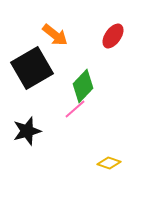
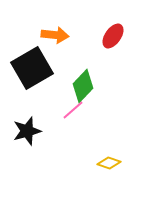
orange arrow: rotated 32 degrees counterclockwise
pink line: moved 2 px left, 1 px down
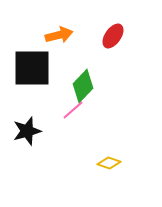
orange arrow: moved 4 px right; rotated 20 degrees counterclockwise
black square: rotated 30 degrees clockwise
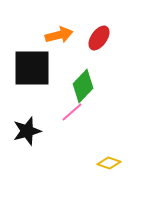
red ellipse: moved 14 px left, 2 px down
pink line: moved 1 px left, 2 px down
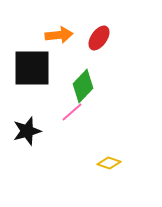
orange arrow: rotated 8 degrees clockwise
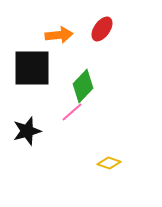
red ellipse: moved 3 px right, 9 px up
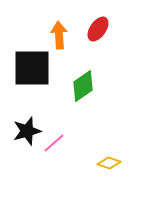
red ellipse: moved 4 px left
orange arrow: rotated 88 degrees counterclockwise
green diamond: rotated 12 degrees clockwise
pink line: moved 18 px left, 31 px down
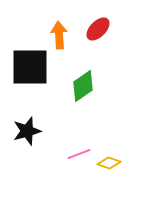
red ellipse: rotated 10 degrees clockwise
black square: moved 2 px left, 1 px up
pink line: moved 25 px right, 11 px down; rotated 20 degrees clockwise
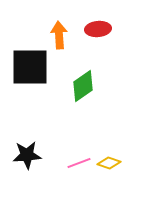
red ellipse: rotated 40 degrees clockwise
black star: moved 24 px down; rotated 12 degrees clockwise
pink line: moved 9 px down
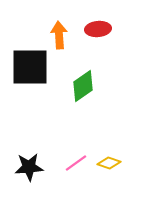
black star: moved 2 px right, 12 px down
pink line: moved 3 px left; rotated 15 degrees counterclockwise
